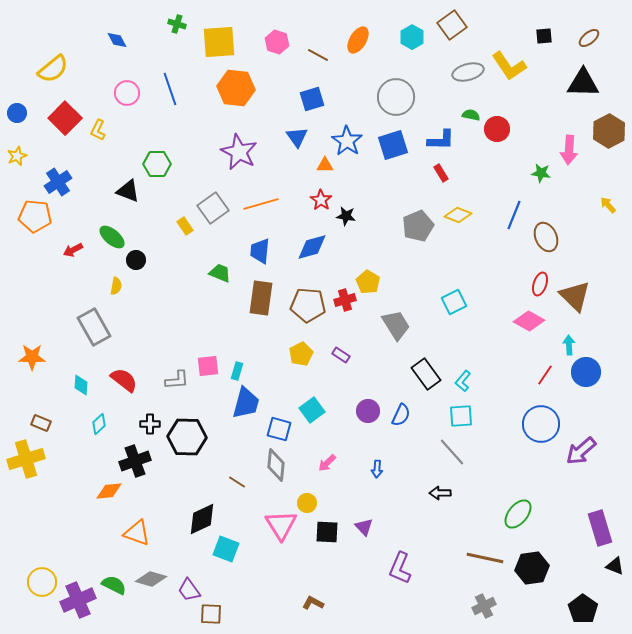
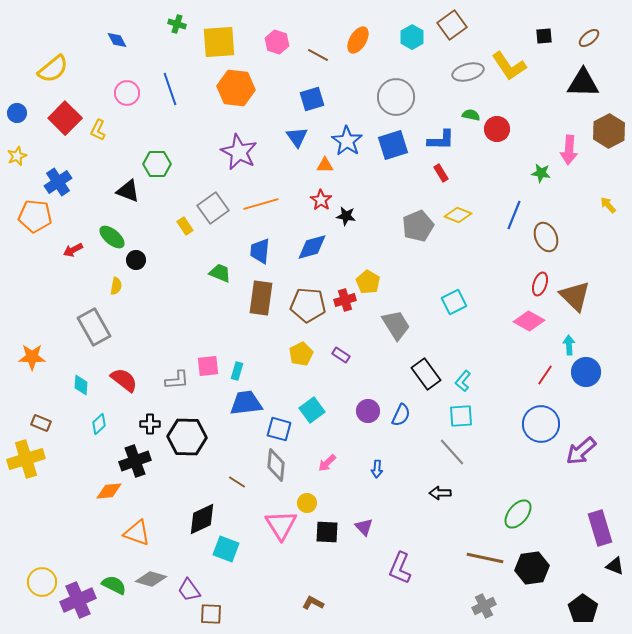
blue trapezoid at (246, 403): rotated 112 degrees counterclockwise
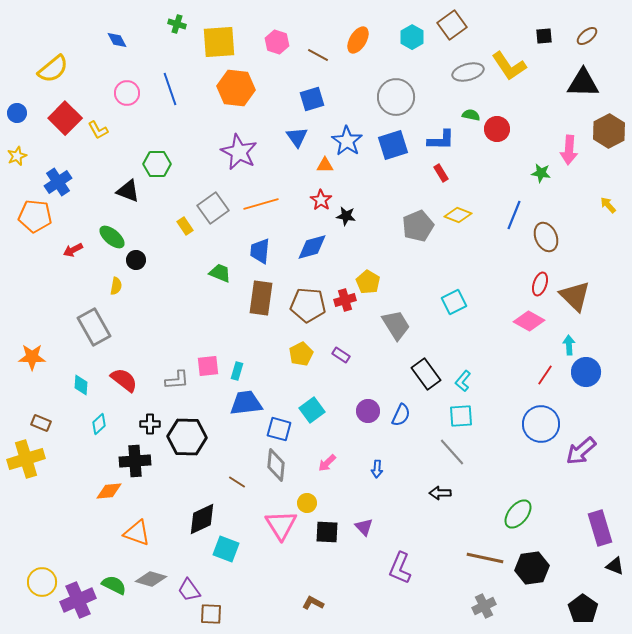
brown ellipse at (589, 38): moved 2 px left, 2 px up
yellow L-shape at (98, 130): rotated 55 degrees counterclockwise
black cross at (135, 461): rotated 16 degrees clockwise
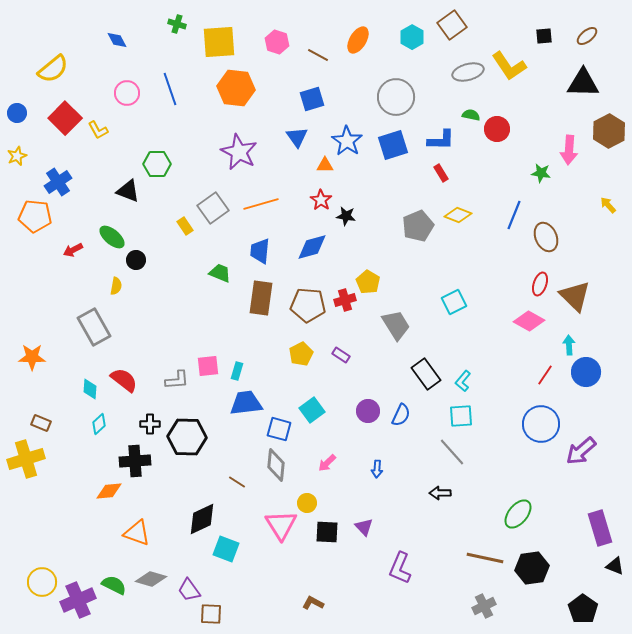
cyan diamond at (81, 385): moved 9 px right, 4 px down
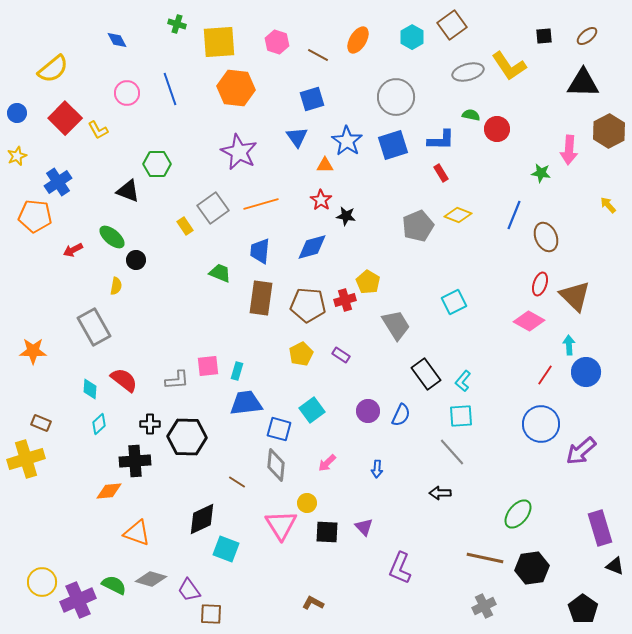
orange star at (32, 357): moved 1 px right, 6 px up
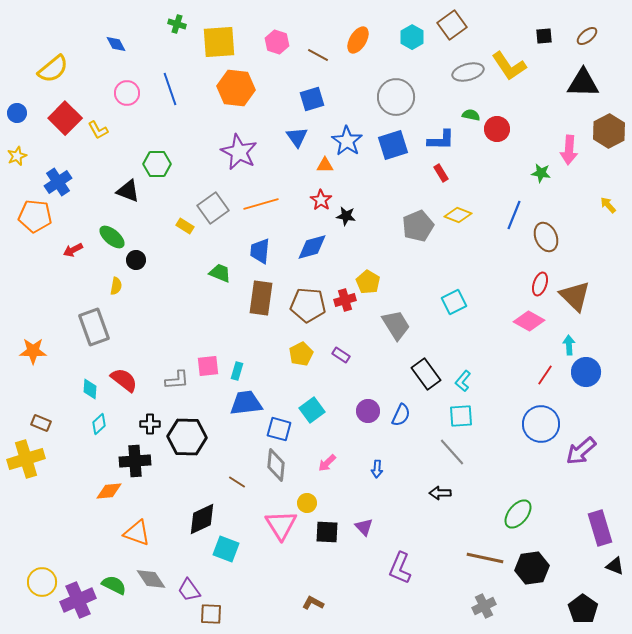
blue diamond at (117, 40): moved 1 px left, 4 px down
yellow rectangle at (185, 226): rotated 24 degrees counterclockwise
gray rectangle at (94, 327): rotated 9 degrees clockwise
gray diamond at (151, 579): rotated 40 degrees clockwise
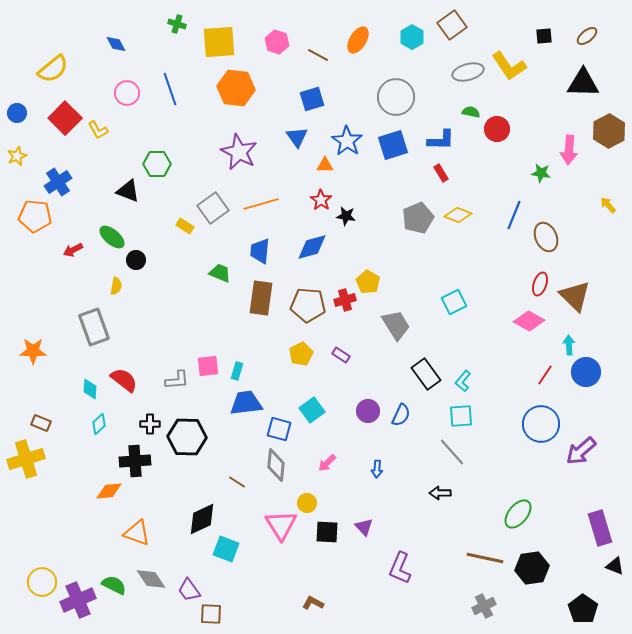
green semicircle at (471, 115): moved 3 px up
gray pentagon at (418, 226): moved 8 px up
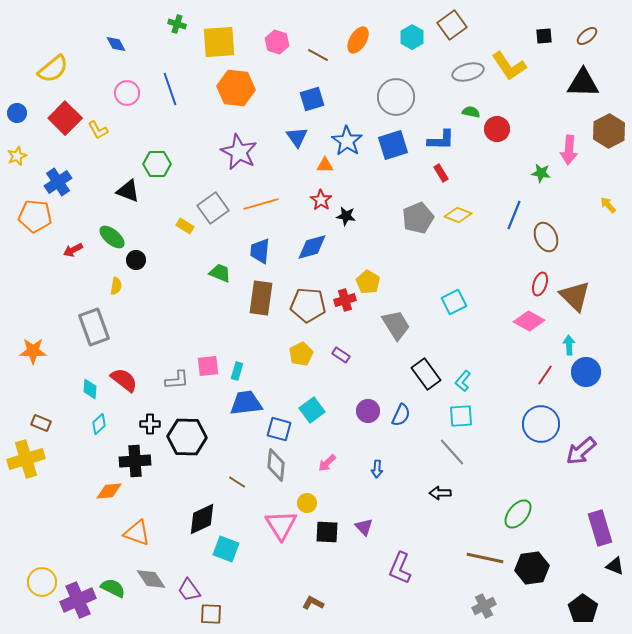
green semicircle at (114, 585): moved 1 px left, 3 px down
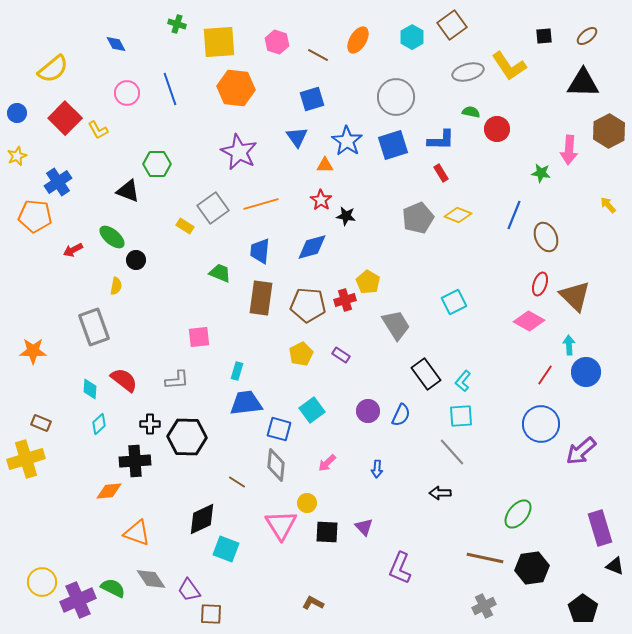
pink square at (208, 366): moved 9 px left, 29 px up
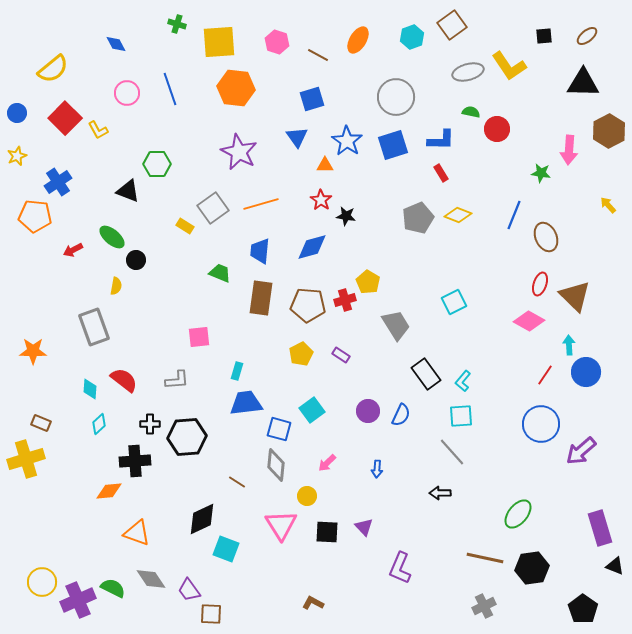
cyan hexagon at (412, 37): rotated 10 degrees clockwise
black hexagon at (187, 437): rotated 6 degrees counterclockwise
yellow circle at (307, 503): moved 7 px up
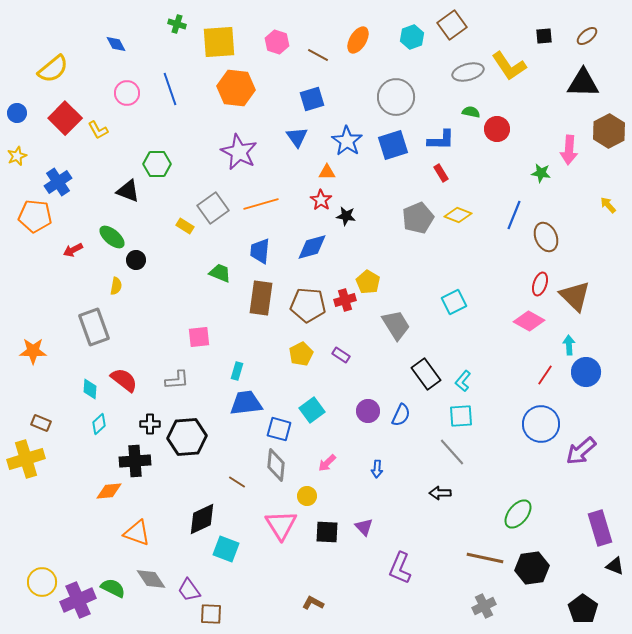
orange triangle at (325, 165): moved 2 px right, 7 px down
